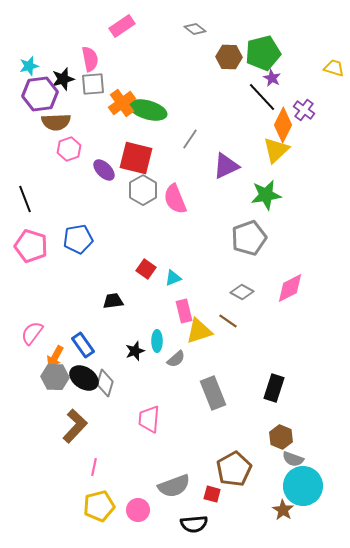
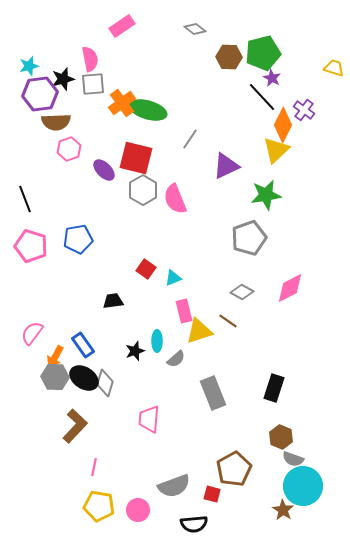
yellow pentagon at (99, 506): rotated 24 degrees clockwise
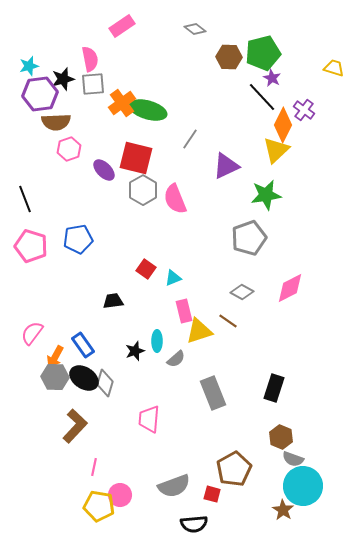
pink circle at (138, 510): moved 18 px left, 15 px up
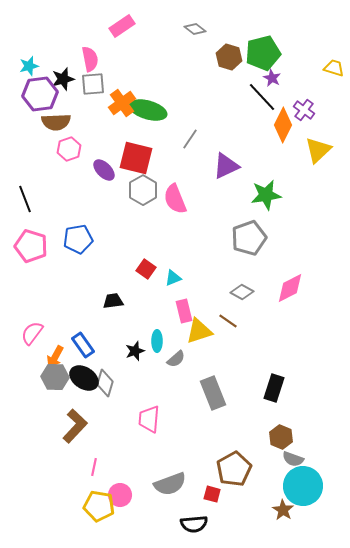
brown hexagon at (229, 57): rotated 15 degrees clockwise
yellow triangle at (276, 150): moved 42 px right
gray semicircle at (174, 486): moved 4 px left, 2 px up
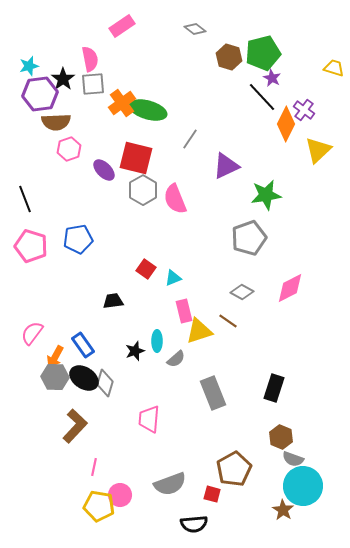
black star at (63, 79): rotated 20 degrees counterclockwise
orange diamond at (283, 125): moved 3 px right, 1 px up
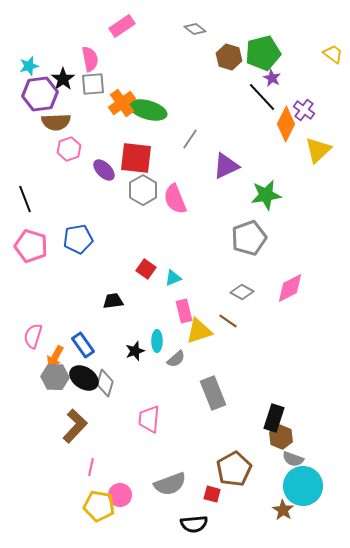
yellow trapezoid at (334, 68): moved 1 px left, 14 px up; rotated 20 degrees clockwise
red square at (136, 158): rotated 8 degrees counterclockwise
pink semicircle at (32, 333): moved 1 px right, 3 px down; rotated 20 degrees counterclockwise
black rectangle at (274, 388): moved 30 px down
pink line at (94, 467): moved 3 px left
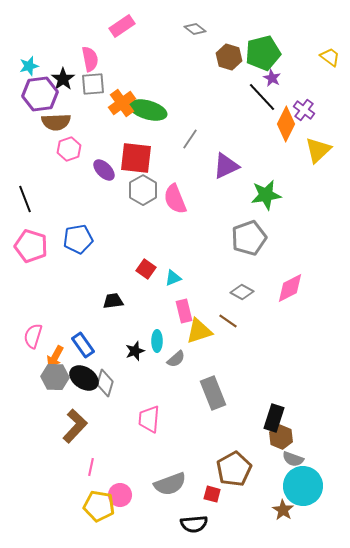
yellow trapezoid at (333, 54): moved 3 px left, 3 px down
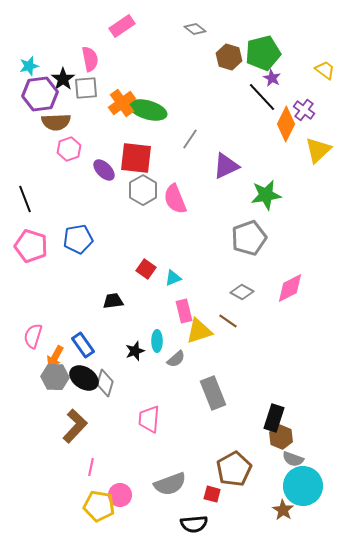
yellow trapezoid at (330, 57): moved 5 px left, 13 px down
gray square at (93, 84): moved 7 px left, 4 px down
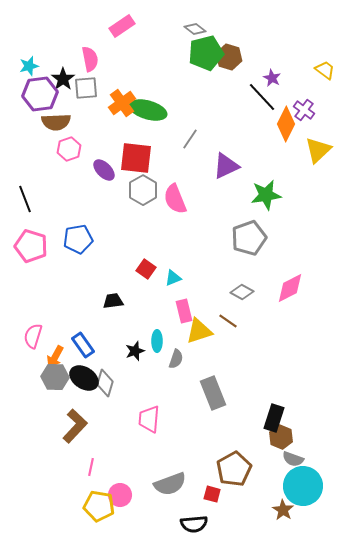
green pentagon at (263, 53): moved 57 px left
gray semicircle at (176, 359): rotated 30 degrees counterclockwise
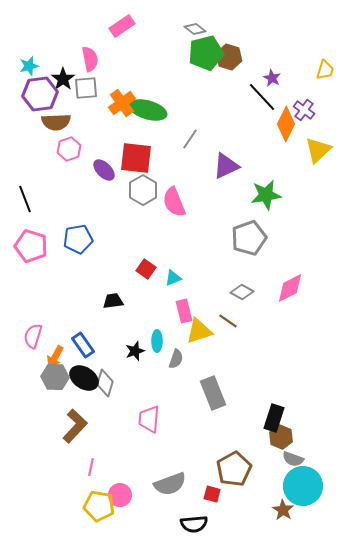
yellow trapezoid at (325, 70): rotated 70 degrees clockwise
pink semicircle at (175, 199): moved 1 px left, 3 px down
